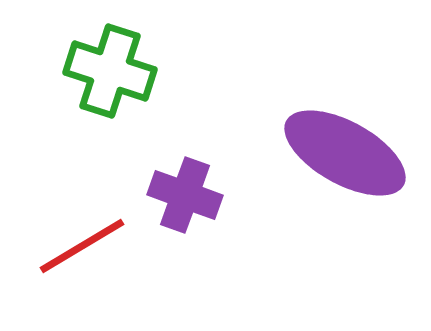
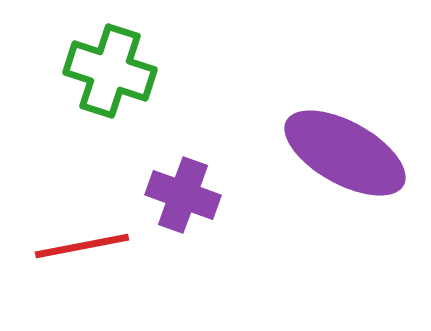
purple cross: moved 2 px left
red line: rotated 20 degrees clockwise
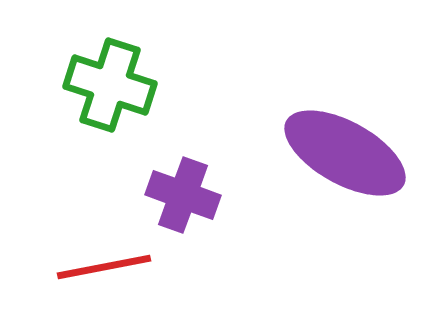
green cross: moved 14 px down
red line: moved 22 px right, 21 px down
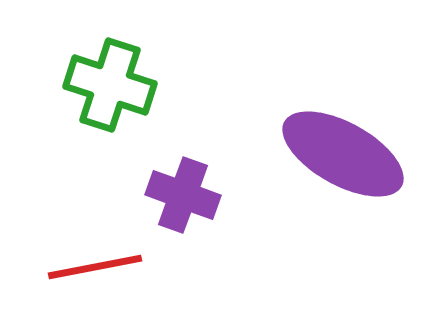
purple ellipse: moved 2 px left, 1 px down
red line: moved 9 px left
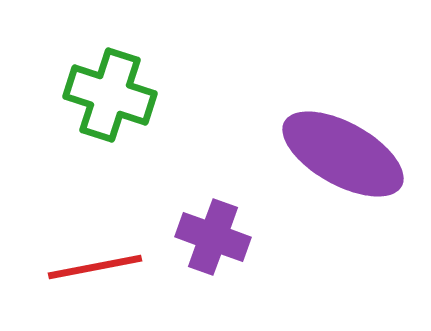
green cross: moved 10 px down
purple cross: moved 30 px right, 42 px down
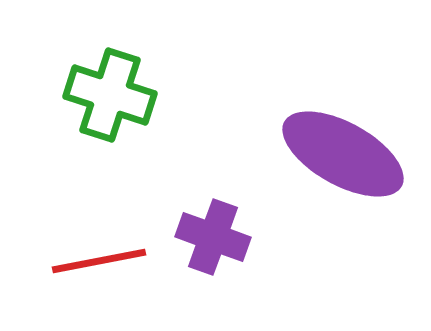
red line: moved 4 px right, 6 px up
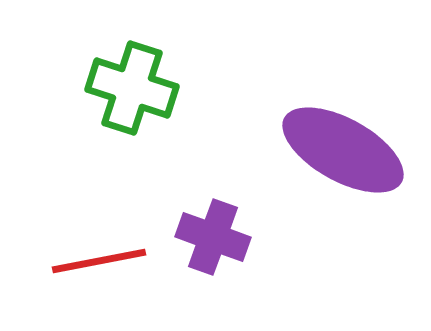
green cross: moved 22 px right, 7 px up
purple ellipse: moved 4 px up
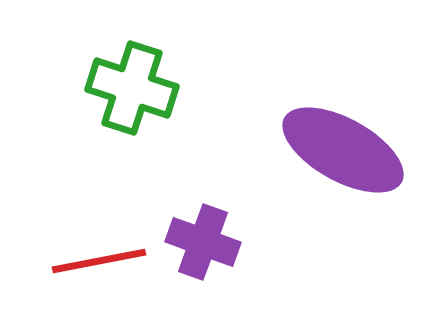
purple cross: moved 10 px left, 5 px down
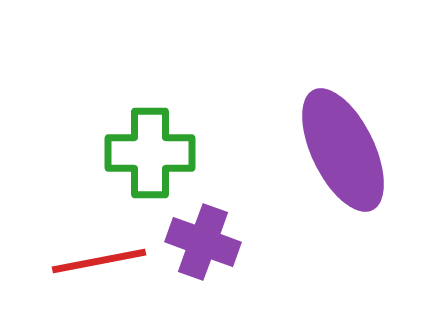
green cross: moved 18 px right, 65 px down; rotated 18 degrees counterclockwise
purple ellipse: rotated 35 degrees clockwise
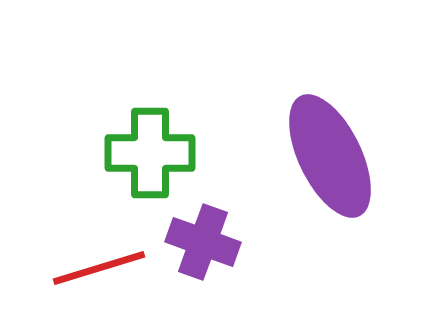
purple ellipse: moved 13 px left, 6 px down
red line: moved 7 px down; rotated 6 degrees counterclockwise
